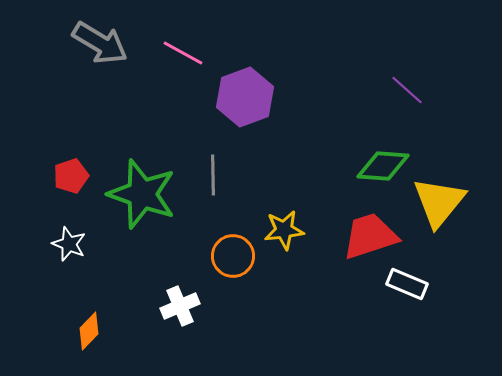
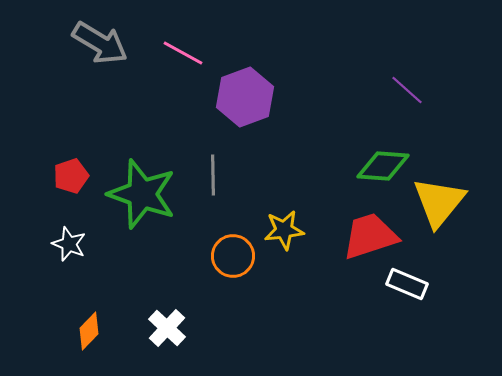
white cross: moved 13 px left, 22 px down; rotated 24 degrees counterclockwise
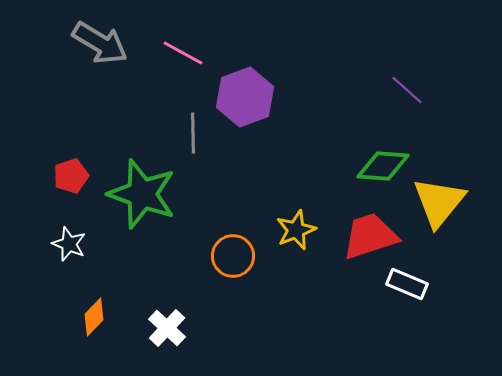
gray line: moved 20 px left, 42 px up
yellow star: moved 12 px right; rotated 15 degrees counterclockwise
orange diamond: moved 5 px right, 14 px up
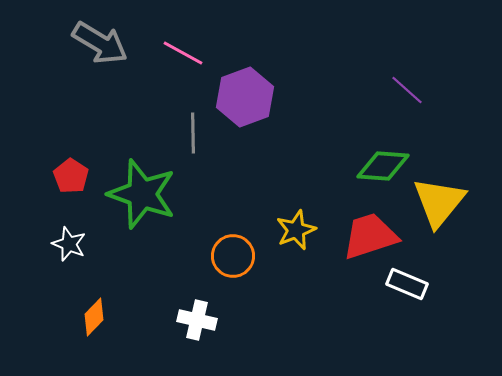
red pentagon: rotated 20 degrees counterclockwise
white cross: moved 30 px right, 8 px up; rotated 30 degrees counterclockwise
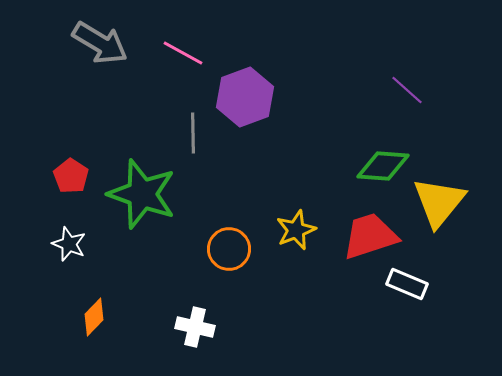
orange circle: moved 4 px left, 7 px up
white cross: moved 2 px left, 7 px down
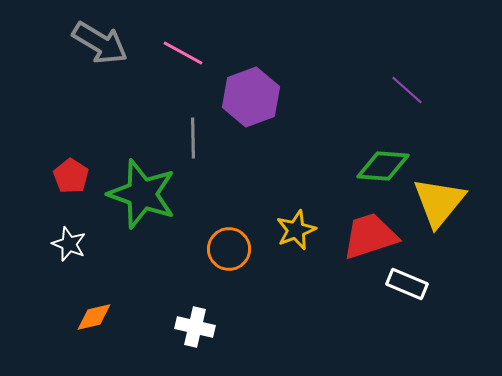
purple hexagon: moved 6 px right
gray line: moved 5 px down
orange diamond: rotated 33 degrees clockwise
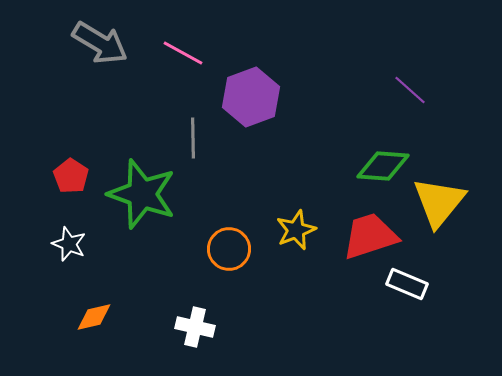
purple line: moved 3 px right
